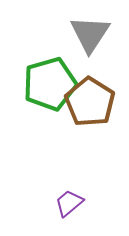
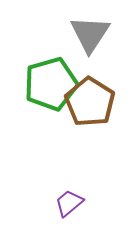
green pentagon: moved 1 px right
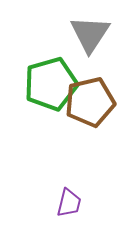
brown pentagon: rotated 27 degrees clockwise
purple trapezoid: rotated 144 degrees clockwise
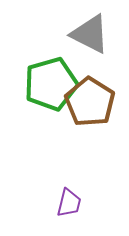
gray triangle: rotated 36 degrees counterclockwise
brown pentagon: rotated 27 degrees counterclockwise
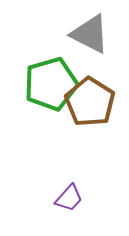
purple trapezoid: moved 5 px up; rotated 28 degrees clockwise
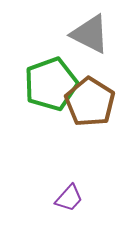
green pentagon: rotated 4 degrees counterclockwise
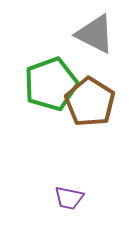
gray triangle: moved 5 px right
purple trapezoid: rotated 60 degrees clockwise
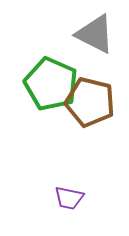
green pentagon: rotated 28 degrees counterclockwise
brown pentagon: rotated 18 degrees counterclockwise
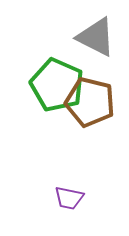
gray triangle: moved 1 px right, 3 px down
green pentagon: moved 6 px right, 1 px down
